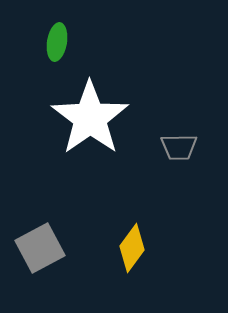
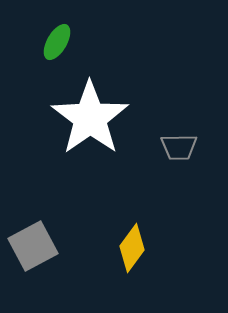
green ellipse: rotated 21 degrees clockwise
gray square: moved 7 px left, 2 px up
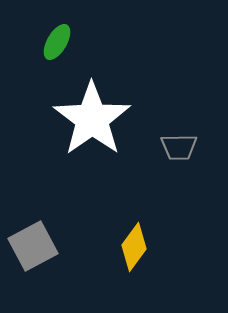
white star: moved 2 px right, 1 px down
yellow diamond: moved 2 px right, 1 px up
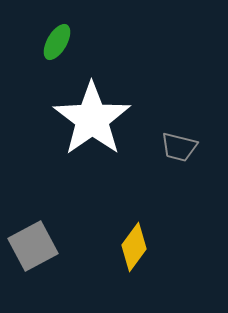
gray trapezoid: rotated 15 degrees clockwise
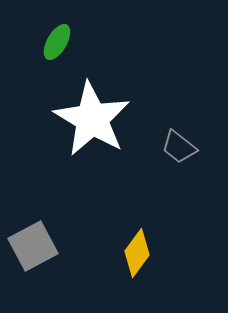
white star: rotated 6 degrees counterclockwise
gray trapezoid: rotated 24 degrees clockwise
yellow diamond: moved 3 px right, 6 px down
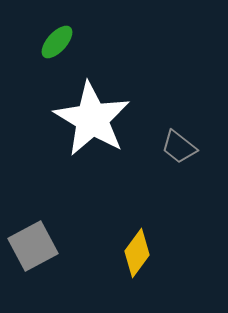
green ellipse: rotated 12 degrees clockwise
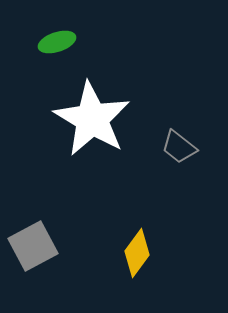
green ellipse: rotated 30 degrees clockwise
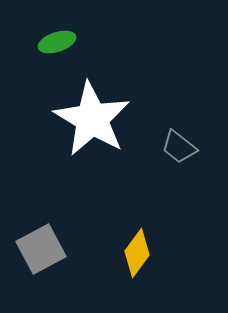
gray square: moved 8 px right, 3 px down
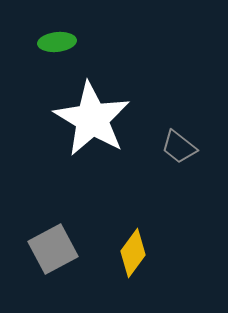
green ellipse: rotated 12 degrees clockwise
gray square: moved 12 px right
yellow diamond: moved 4 px left
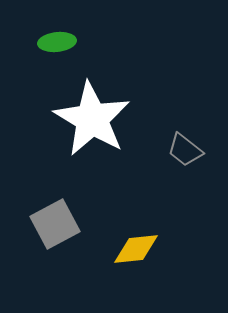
gray trapezoid: moved 6 px right, 3 px down
gray square: moved 2 px right, 25 px up
yellow diamond: moved 3 px right, 4 px up; rotated 48 degrees clockwise
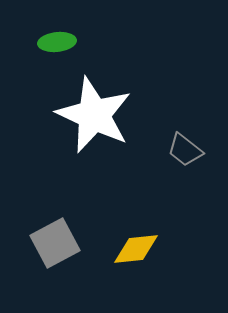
white star: moved 2 px right, 4 px up; rotated 6 degrees counterclockwise
gray square: moved 19 px down
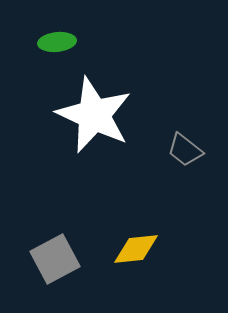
gray square: moved 16 px down
